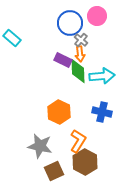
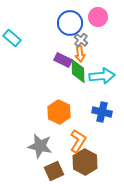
pink circle: moved 1 px right, 1 px down
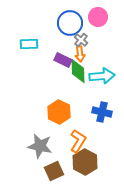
cyan rectangle: moved 17 px right, 6 px down; rotated 42 degrees counterclockwise
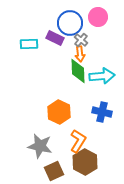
purple rectangle: moved 8 px left, 22 px up
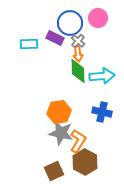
pink circle: moved 1 px down
gray cross: moved 3 px left, 1 px down
orange arrow: moved 2 px left
orange hexagon: rotated 25 degrees clockwise
gray star: moved 21 px right, 13 px up
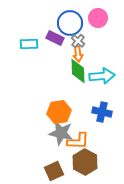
orange L-shape: rotated 60 degrees clockwise
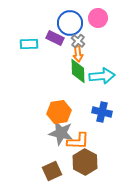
brown square: moved 2 px left
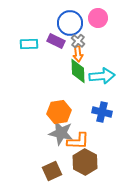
purple rectangle: moved 1 px right, 3 px down
